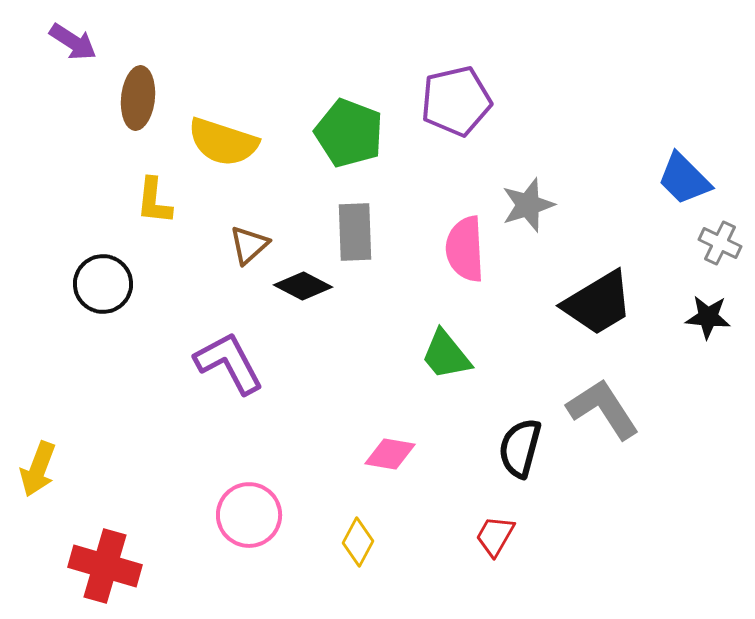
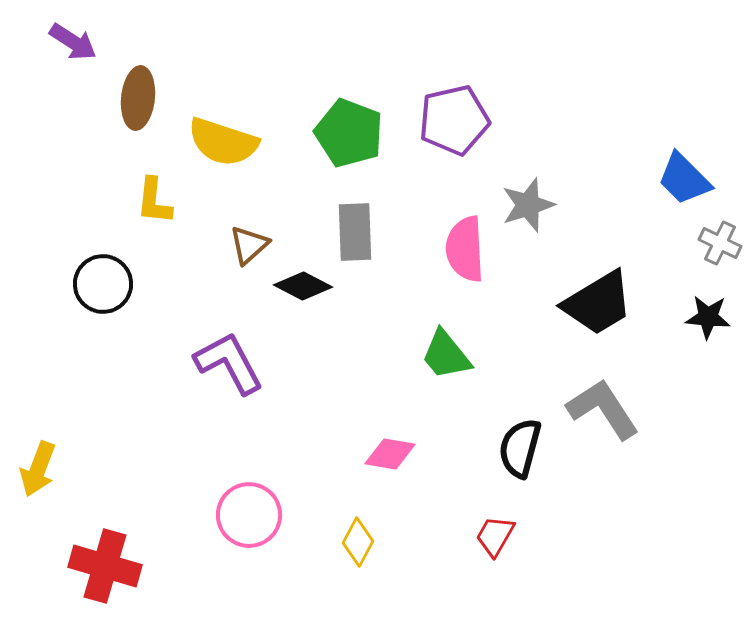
purple pentagon: moved 2 px left, 19 px down
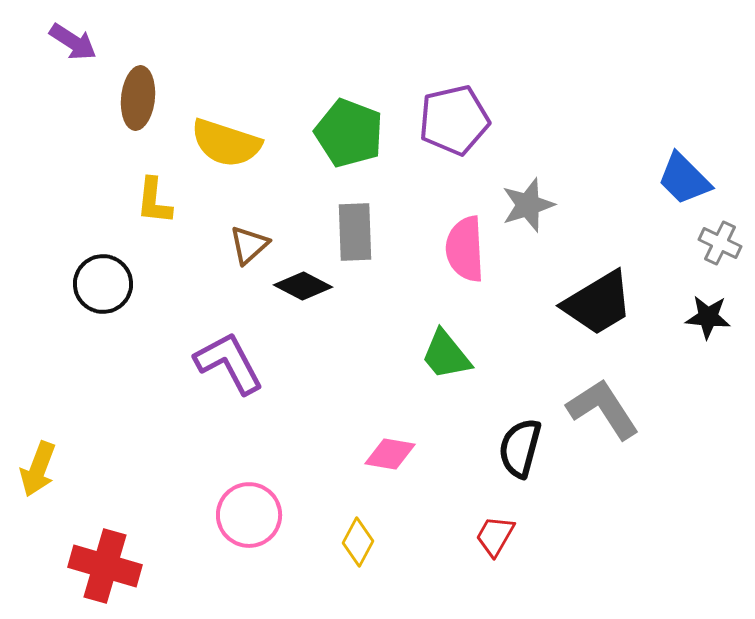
yellow semicircle: moved 3 px right, 1 px down
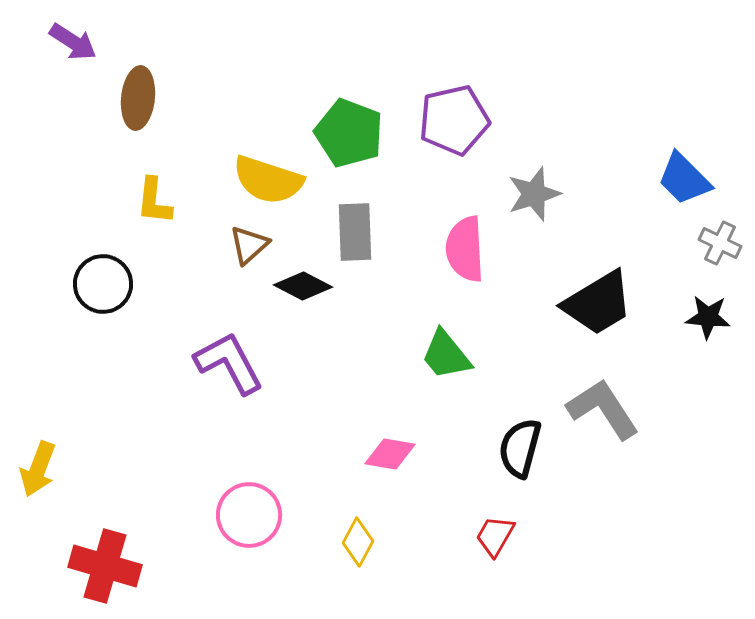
yellow semicircle: moved 42 px right, 37 px down
gray star: moved 6 px right, 11 px up
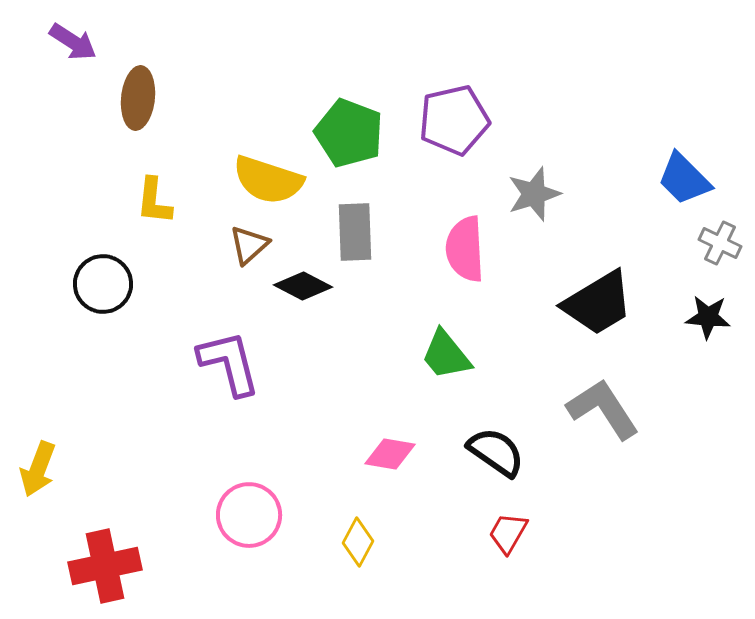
purple L-shape: rotated 14 degrees clockwise
black semicircle: moved 24 px left, 4 px down; rotated 110 degrees clockwise
red trapezoid: moved 13 px right, 3 px up
red cross: rotated 28 degrees counterclockwise
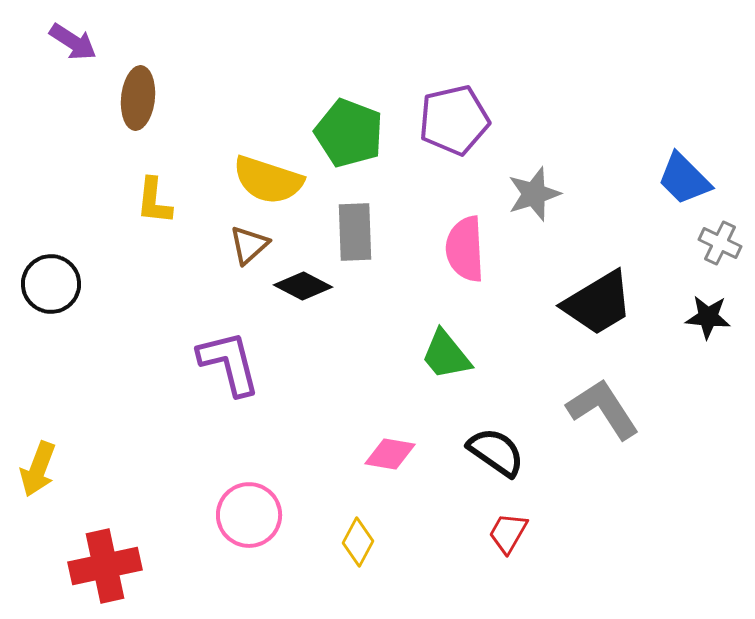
black circle: moved 52 px left
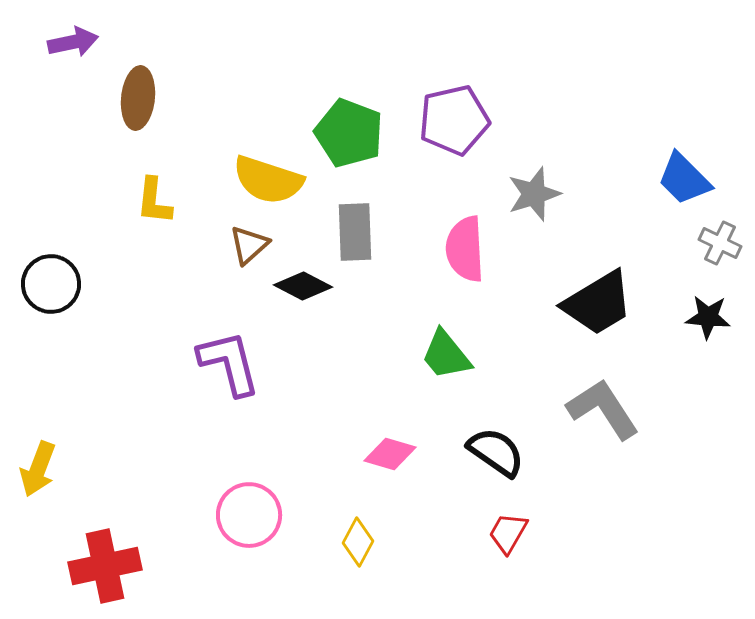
purple arrow: rotated 45 degrees counterclockwise
pink diamond: rotated 6 degrees clockwise
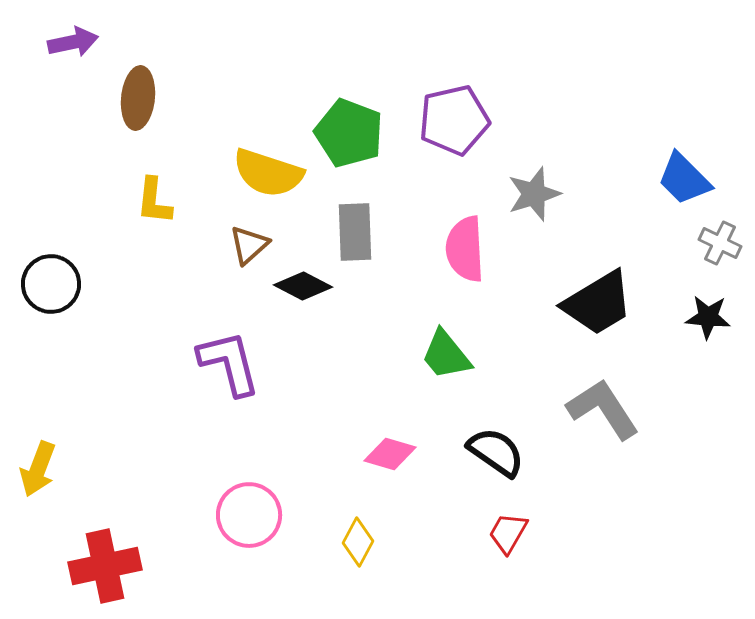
yellow semicircle: moved 7 px up
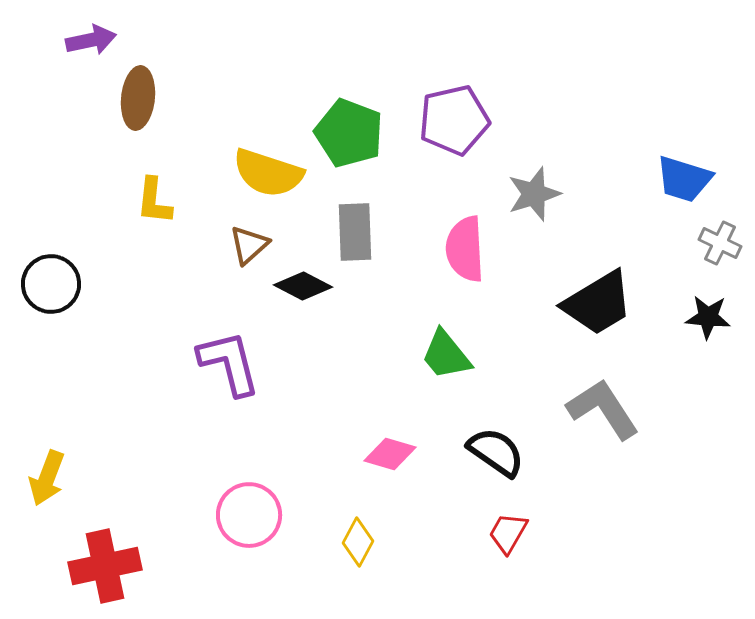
purple arrow: moved 18 px right, 2 px up
blue trapezoid: rotated 28 degrees counterclockwise
yellow arrow: moved 9 px right, 9 px down
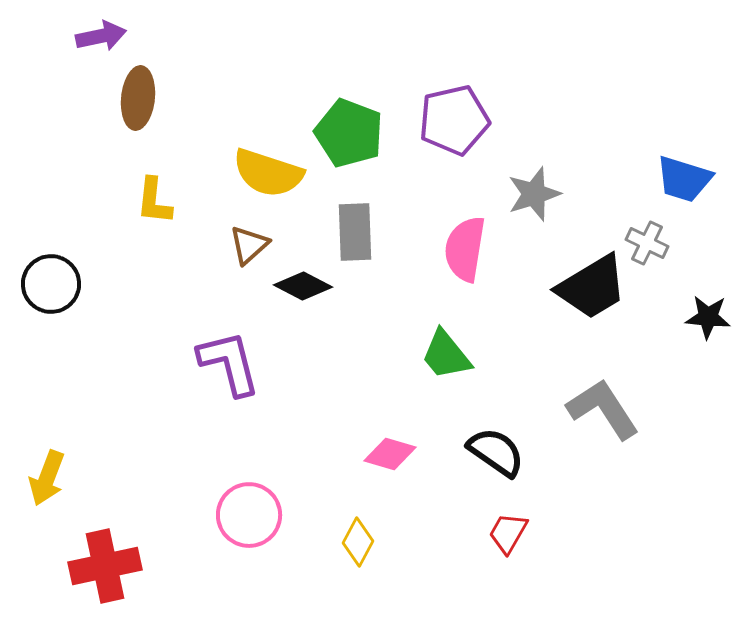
purple arrow: moved 10 px right, 4 px up
gray cross: moved 73 px left
pink semicircle: rotated 12 degrees clockwise
black trapezoid: moved 6 px left, 16 px up
